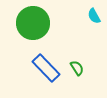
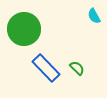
green circle: moved 9 px left, 6 px down
green semicircle: rotated 14 degrees counterclockwise
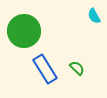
green circle: moved 2 px down
blue rectangle: moved 1 px left, 1 px down; rotated 12 degrees clockwise
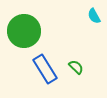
green semicircle: moved 1 px left, 1 px up
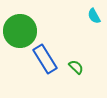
green circle: moved 4 px left
blue rectangle: moved 10 px up
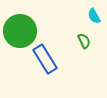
green semicircle: moved 8 px right, 26 px up; rotated 21 degrees clockwise
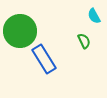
blue rectangle: moved 1 px left
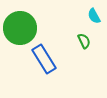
green circle: moved 3 px up
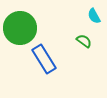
green semicircle: rotated 28 degrees counterclockwise
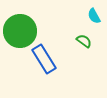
green circle: moved 3 px down
